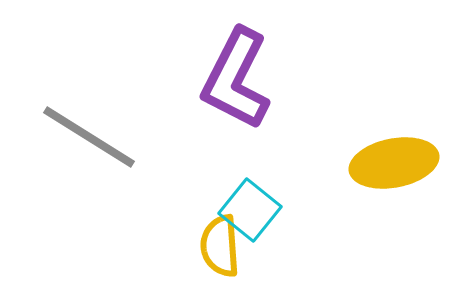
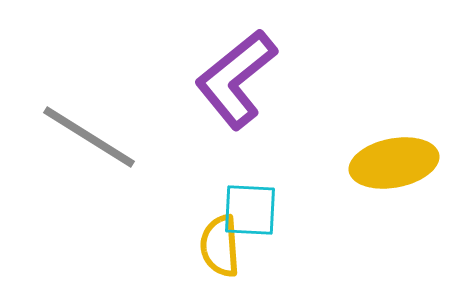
purple L-shape: rotated 24 degrees clockwise
cyan square: rotated 36 degrees counterclockwise
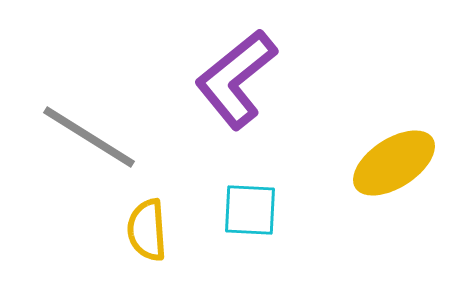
yellow ellipse: rotated 22 degrees counterclockwise
yellow semicircle: moved 73 px left, 16 px up
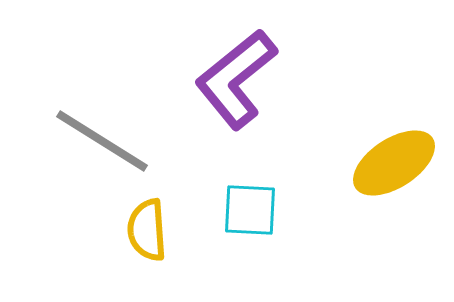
gray line: moved 13 px right, 4 px down
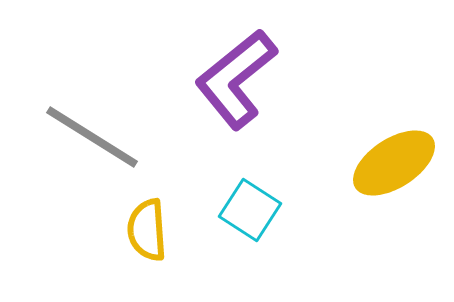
gray line: moved 10 px left, 4 px up
cyan square: rotated 30 degrees clockwise
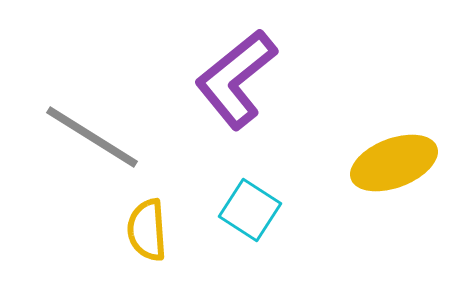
yellow ellipse: rotated 12 degrees clockwise
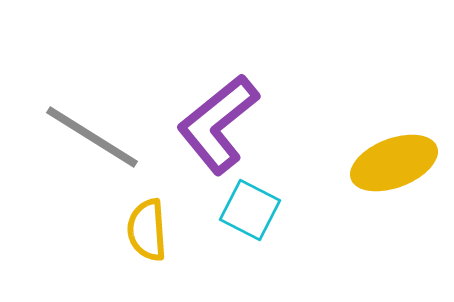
purple L-shape: moved 18 px left, 45 px down
cyan square: rotated 6 degrees counterclockwise
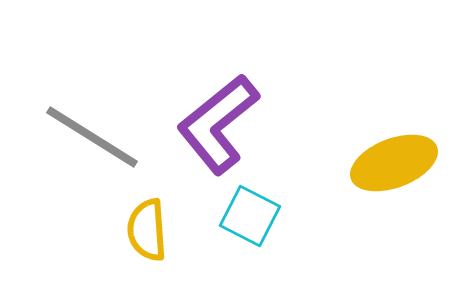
cyan square: moved 6 px down
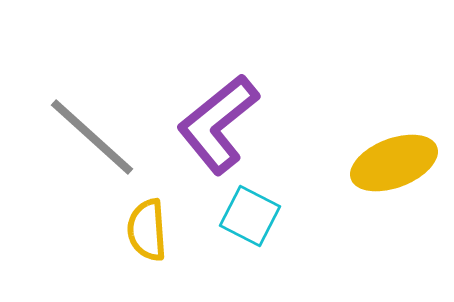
gray line: rotated 10 degrees clockwise
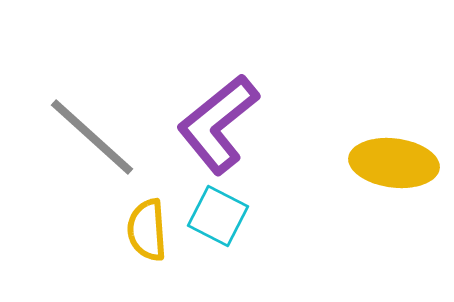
yellow ellipse: rotated 28 degrees clockwise
cyan square: moved 32 px left
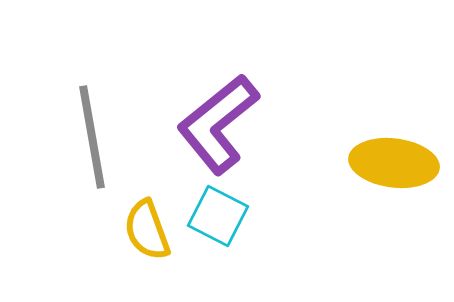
gray line: rotated 38 degrees clockwise
yellow semicircle: rotated 16 degrees counterclockwise
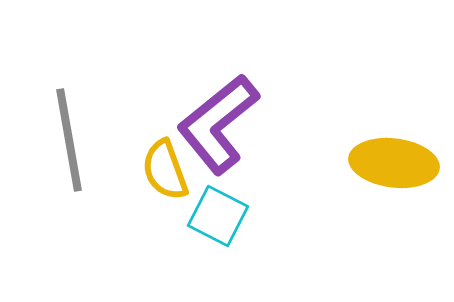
gray line: moved 23 px left, 3 px down
yellow semicircle: moved 18 px right, 60 px up
